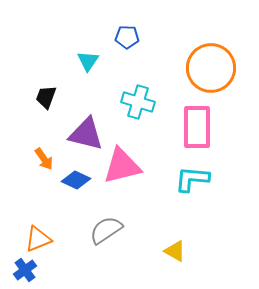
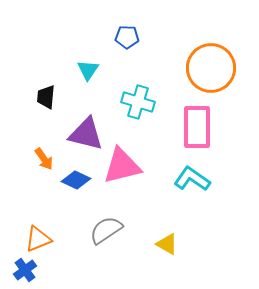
cyan triangle: moved 9 px down
black trapezoid: rotated 15 degrees counterclockwise
cyan L-shape: rotated 30 degrees clockwise
yellow triangle: moved 8 px left, 7 px up
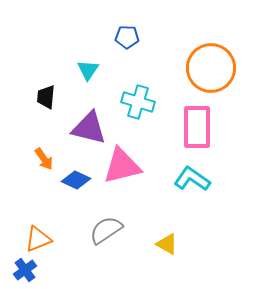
purple triangle: moved 3 px right, 6 px up
